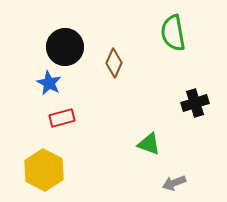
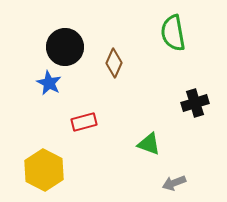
red rectangle: moved 22 px right, 4 px down
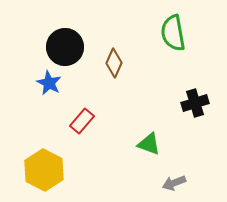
red rectangle: moved 2 px left, 1 px up; rotated 35 degrees counterclockwise
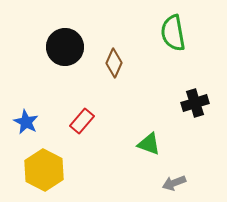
blue star: moved 23 px left, 39 px down
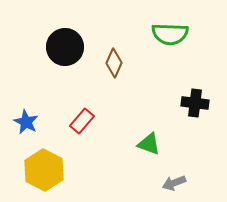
green semicircle: moved 3 px left, 1 px down; rotated 78 degrees counterclockwise
black cross: rotated 24 degrees clockwise
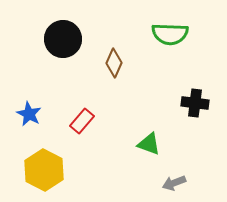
black circle: moved 2 px left, 8 px up
blue star: moved 3 px right, 8 px up
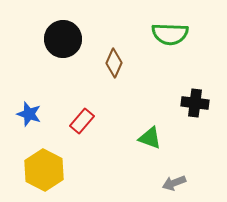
blue star: rotated 10 degrees counterclockwise
green triangle: moved 1 px right, 6 px up
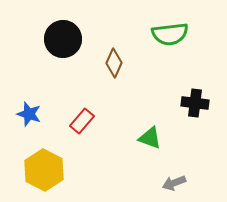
green semicircle: rotated 9 degrees counterclockwise
